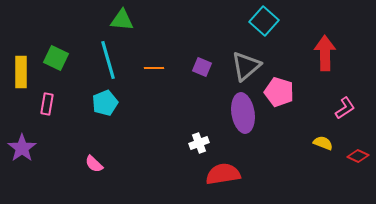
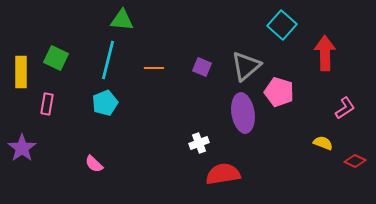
cyan square: moved 18 px right, 4 px down
cyan line: rotated 30 degrees clockwise
red diamond: moved 3 px left, 5 px down
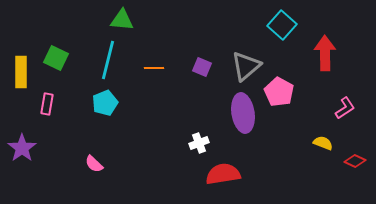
pink pentagon: rotated 12 degrees clockwise
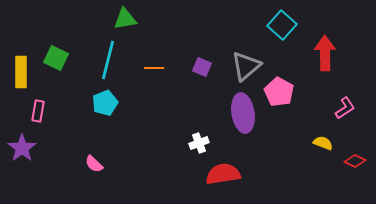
green triangle: moved 3 px right, 1 px up; rotated 15 degrees counterclockwise
pink rectangle: moved 9 px left, 7 px down
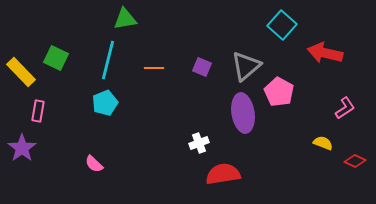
red arrow: rotated 76 degrees counterclockwise
yellow rectangle: rotated 44 degrees counterclockwise
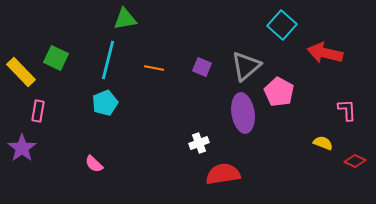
orange line: rotated 12 degrees clockwise
pink L-shape: moved 2 px right, 2 px down; rotated 60 degrees counterclockwise
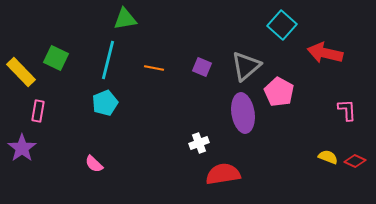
yellow semicircle: moved 5 px right, 14 px down
